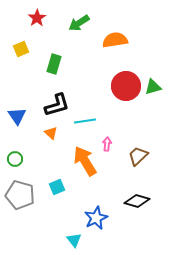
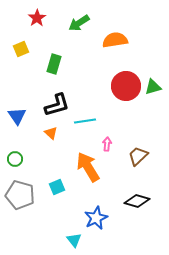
orange arrow: moved 3 px right, 6 px down
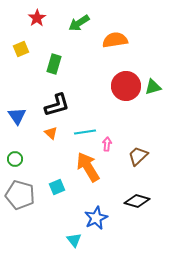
cyan line: moved 11 px down
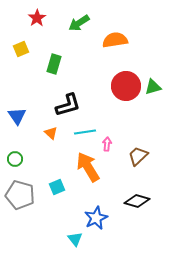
black L-shape: moved 11 px right
cyan triangle: moved 1 px right, 1 px up
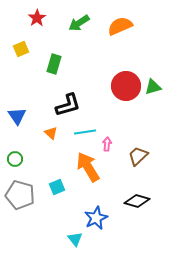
orange semicircle: moved 5 px right, 14 px up; rotated 15 degrees counterclockwise
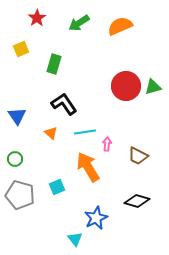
black L-shape: moved 4 px left, 1 px up; rotated 108 degrees counterclockwise
brown trapezoid: rotated 110 degrees counterclockwise
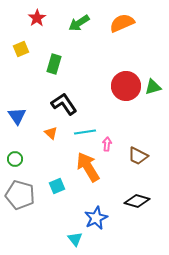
orange semicircle: moved 2 px right, 3 px up
cyan square: moved 1 px up
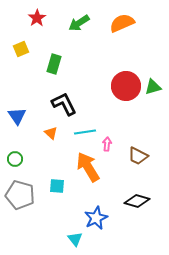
black L-shape: rotated 8 degrees clockwise
cyan square: rotated 28 degrees clockwise
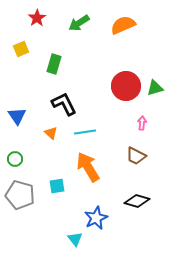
orange semicircle: moved 1 px right, 2 px down
green triangle: moved 2 px right, 1 px down
pink arrow: moved 35 px right, 21 px up
brown trapezoid: moved 2 px left
cyan square: rotated 14 degrees counterclockwise
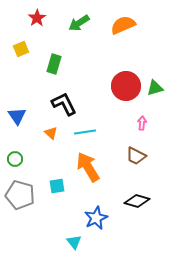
cyan triangle: moved 1 px left, 3 px down
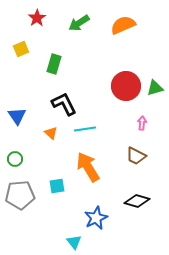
cyan line: moved 3 px up
gray pentagon: rotated 20 degrees counterclockwise
